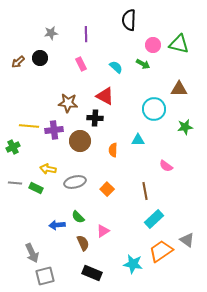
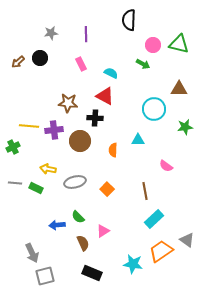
cyan semicircle: moved 5 px left, 6 px down; rotated 16 degrees counterclockwise
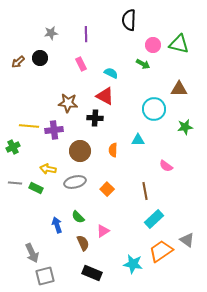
brown circle: moved 10 px down
blue arrow: rotated 77 degrees clockwise
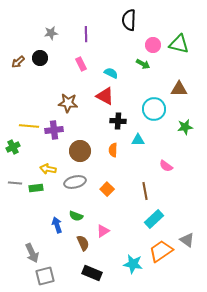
black cross: moved 23 px right, 3 px down
green rectangle: rotated 32 degrees counterclockwise
green semicircle: moved 2 px left, 1 px up; rotated 24 degrees counterclockwise
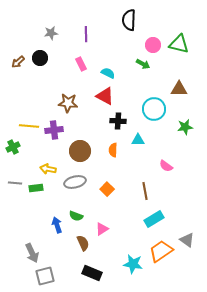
cyan semicircle: moved 3 px left
cyan rectangle: rotated 12 degrees clockwise
pink triangle: moved 1 px left, 2 px up
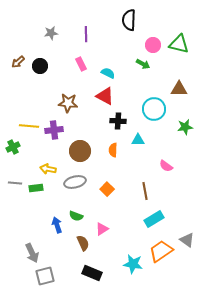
black circle: moved 8 px down
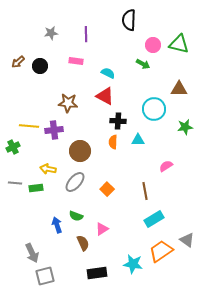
pink rectangle: moved 5 px left, 3 px up; rotated 56 degrees counterclockwise
orange semicircle: moved 8 px up
pink semicircle: rotated 112 degrees clockwise
gray ellipse: rotated 35 degrees counterclockwise
black rectangle: moved 5 px right; rotated 30 degrees counterclockwise
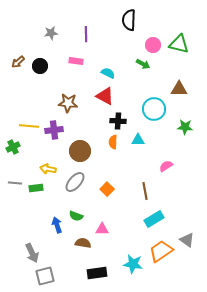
green star: rotated 14 degrees clockwise
pink triangle: rotated 32 degrees clockwise
brown semicircle: rotated 56 degrees counterclockwise
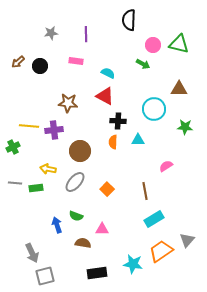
gray triangle: rotated 35 degrees clockwise
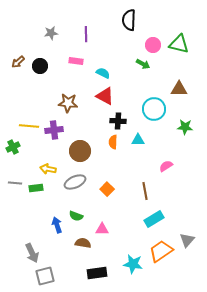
cyan semicircle: moved 5 px left
gray ellipse: rotated 25 degrees clockwise
